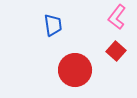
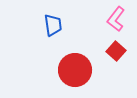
pink L-shape: moved 1 px left, 2 px down
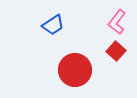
pink L-shape: moved 1 px right, 3 px down
blue trapezoid: rotated 65 degrees clockwise
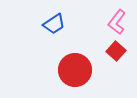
blue trapezoid: moved 1 px right, 1 px up
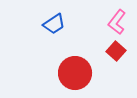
red circle: moved 3 px down
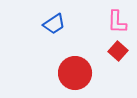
pink L-shape: rotated 35 degrees counterclockwise
red square: moved 2 px right
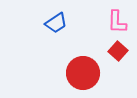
blue trapezoid: moved 2 px right, 1 px up
red circle: moved 8 px right
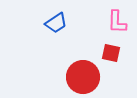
red square: moved 7 px left, 2 px down; rotated 30 degrees counterclockwise
red circle: moved 4 px down
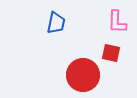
blue trapezoid: rotated 45 degrees counterclockwise
red circle: moved 2 px up
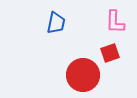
pink L-shape: moved 2 px left
red square: moved 1 px left; rotated 30 degrees counterclockwise
